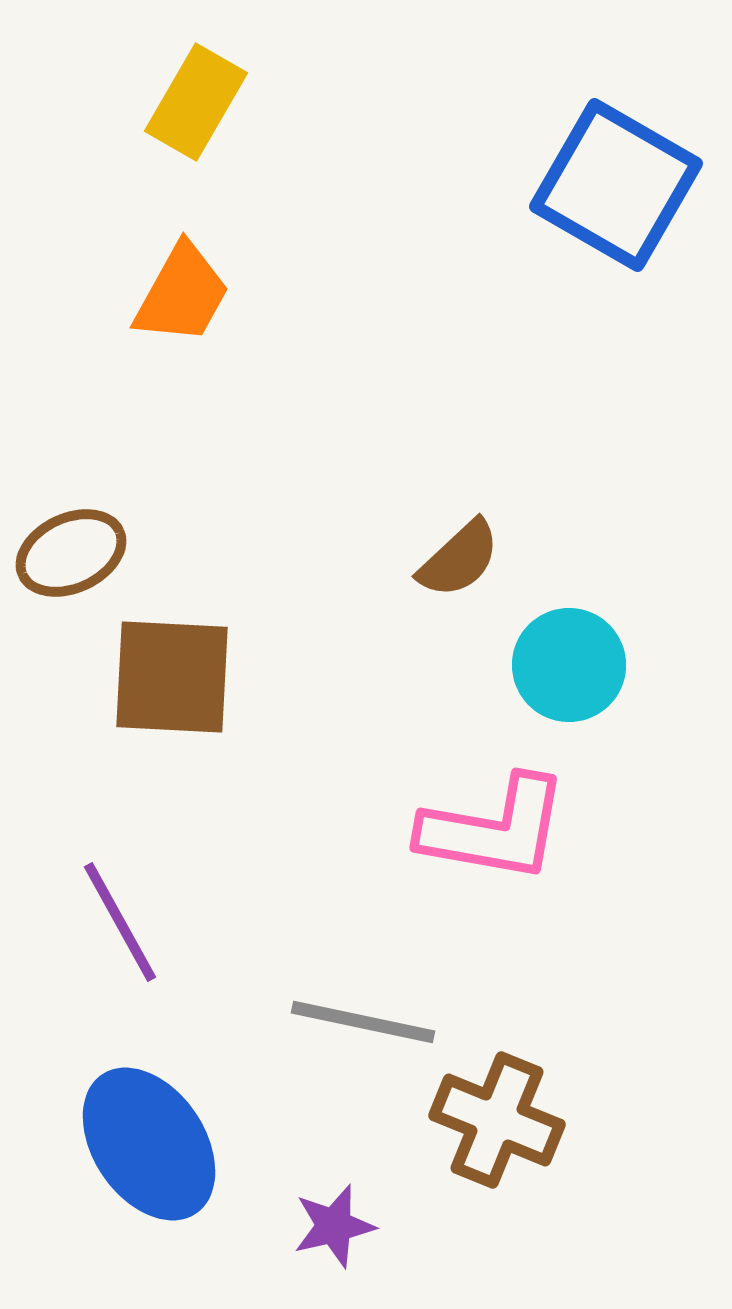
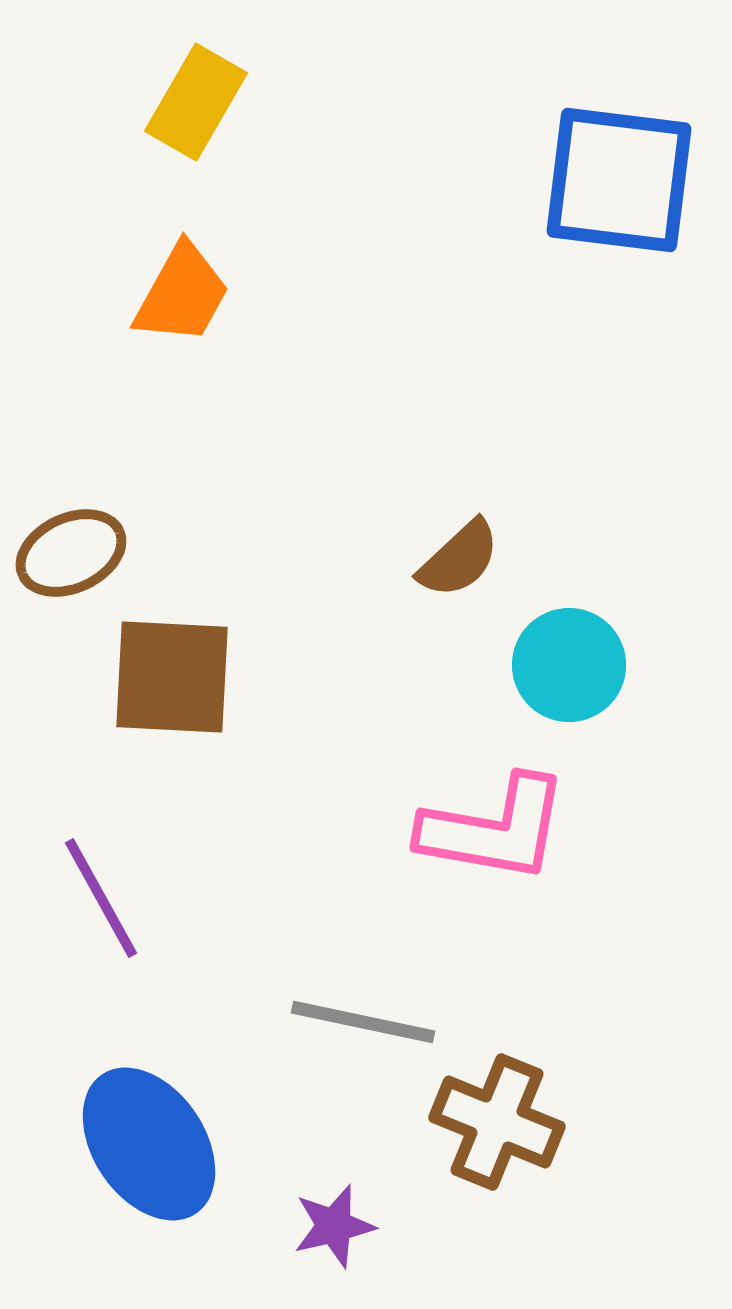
blue square: moved 3 px right, 5 px up; rotated 23 degrees counterclockwise
purple line: moved 19 px left, 24 px up
brown cross: moved 2 px down
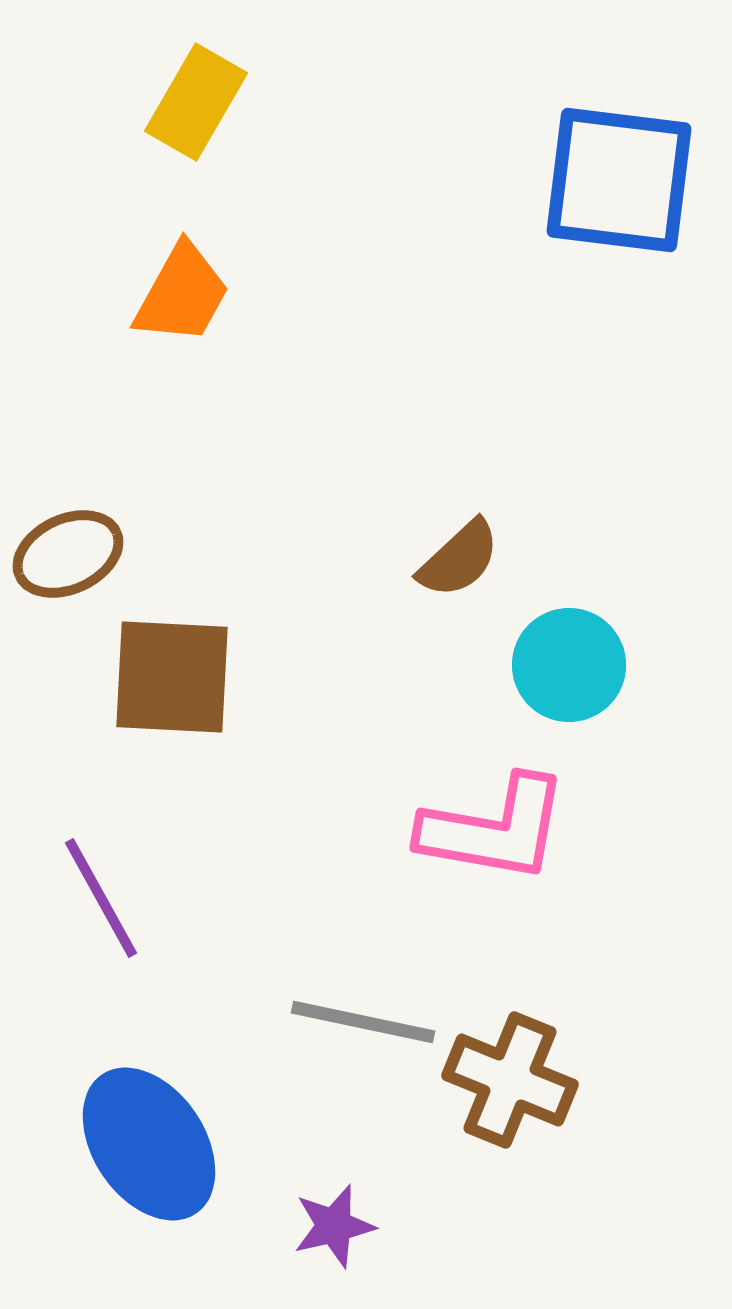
brown ellipse: moved 3 px left, 1 px down
brown cross: moved 13 px right, 42 px up
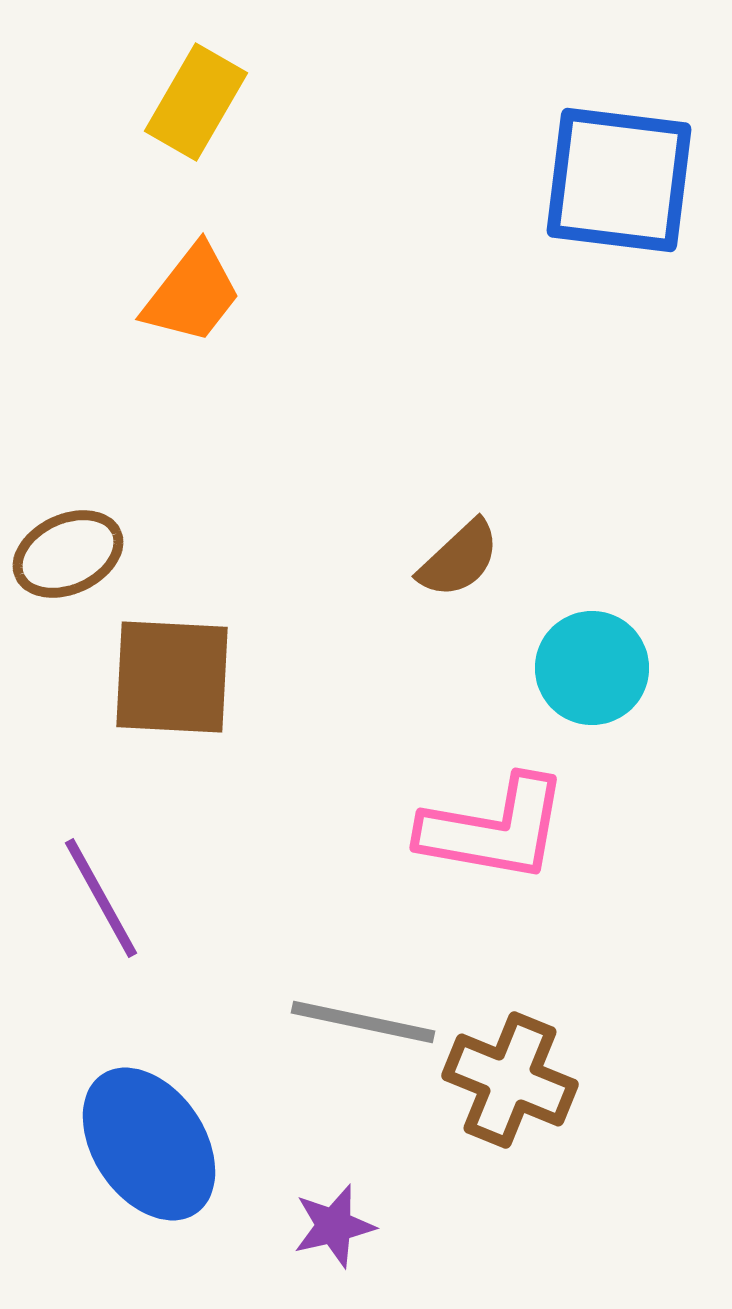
orange trapezoid: moved 10 px right; rotated 9 degrees clockwise
cyan circle: moved 23 px right, 3 px down
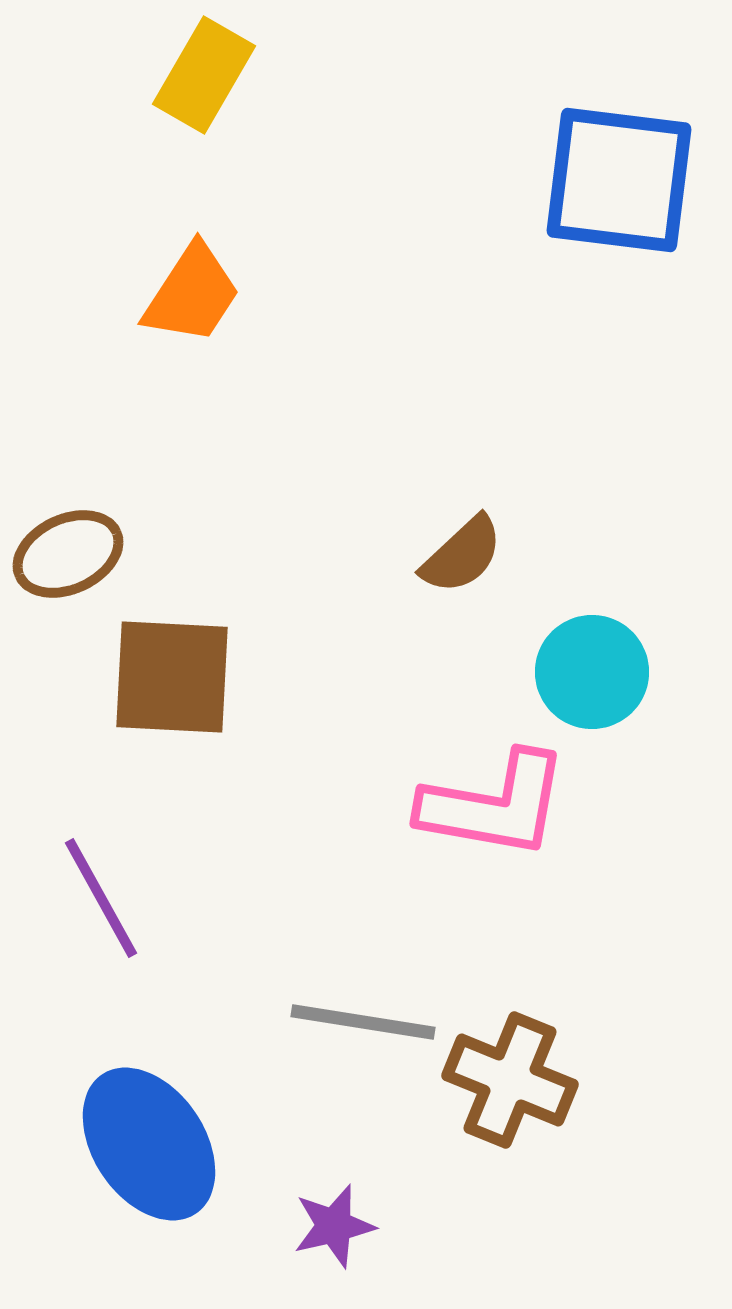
yellow rectangle: moved 8 px right, 27 px up
orange trapezoid: rotated 5 degrees counterclockwise
brown semicircle: moved 3 px right, 4 px up
cyan circle: moved 4 px down
pink L-shape: moved 24 px up
gray line: rotated 3 degrees counterclockwise
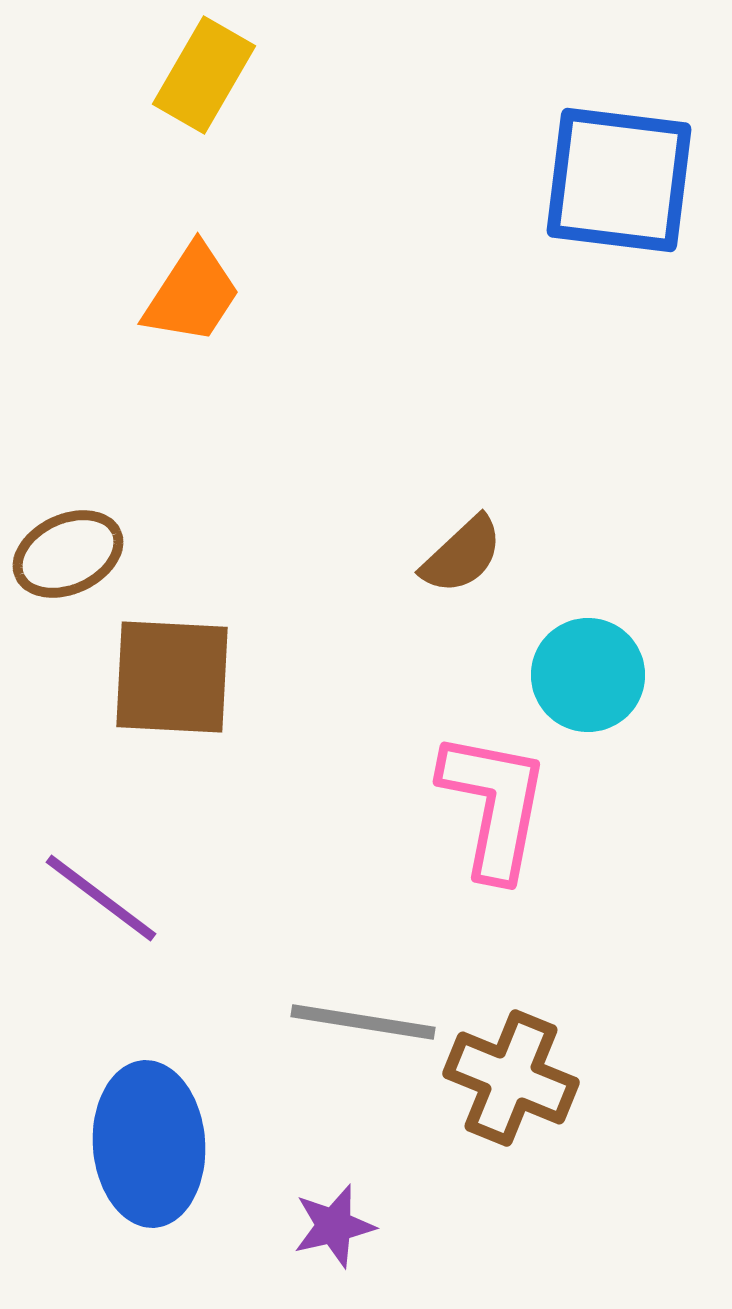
cyan circle: moved 4 px left, 3 px down
pink L-shape: rotated 89 degrees counterclockwise
purple line: rotated 24 degrees counterclockwise
brown cross: moved 1 px right, 2 px up
blue ellipse: rotated 30 degrees clockwise
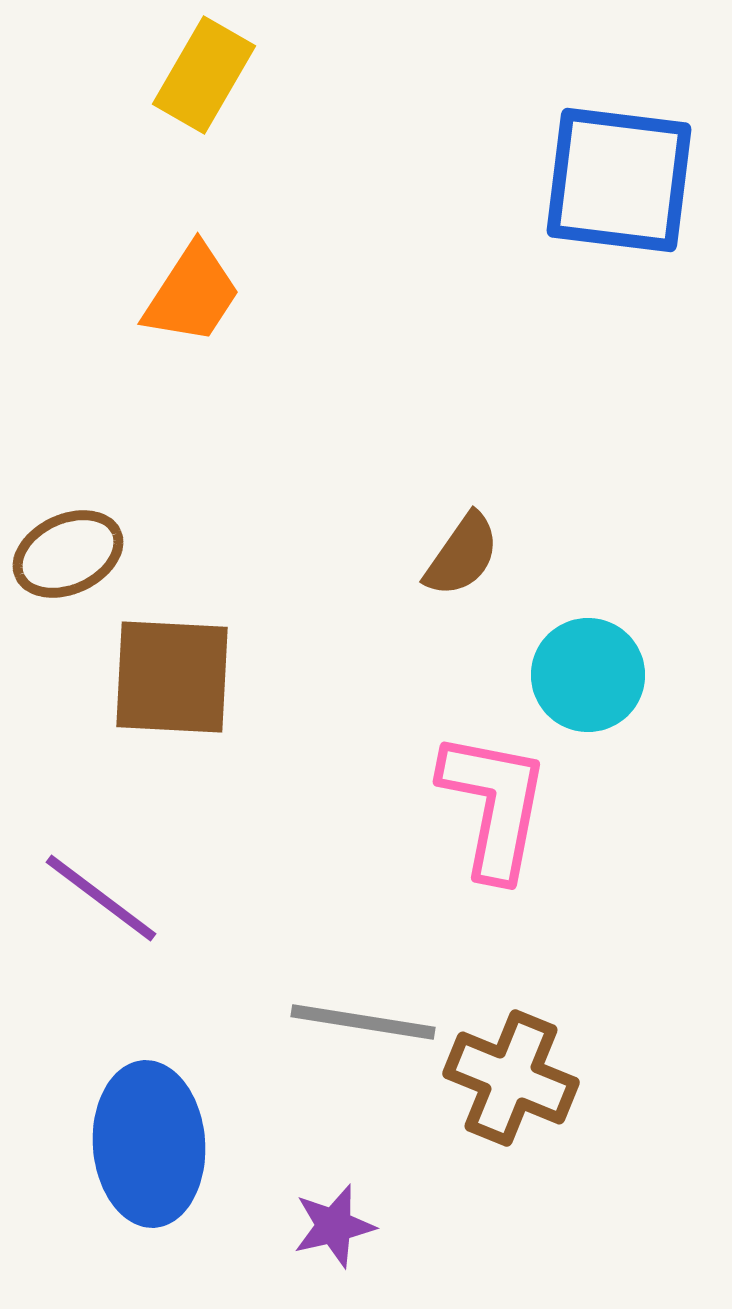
brown semicircle: rotated 12 degrees counterclockwise
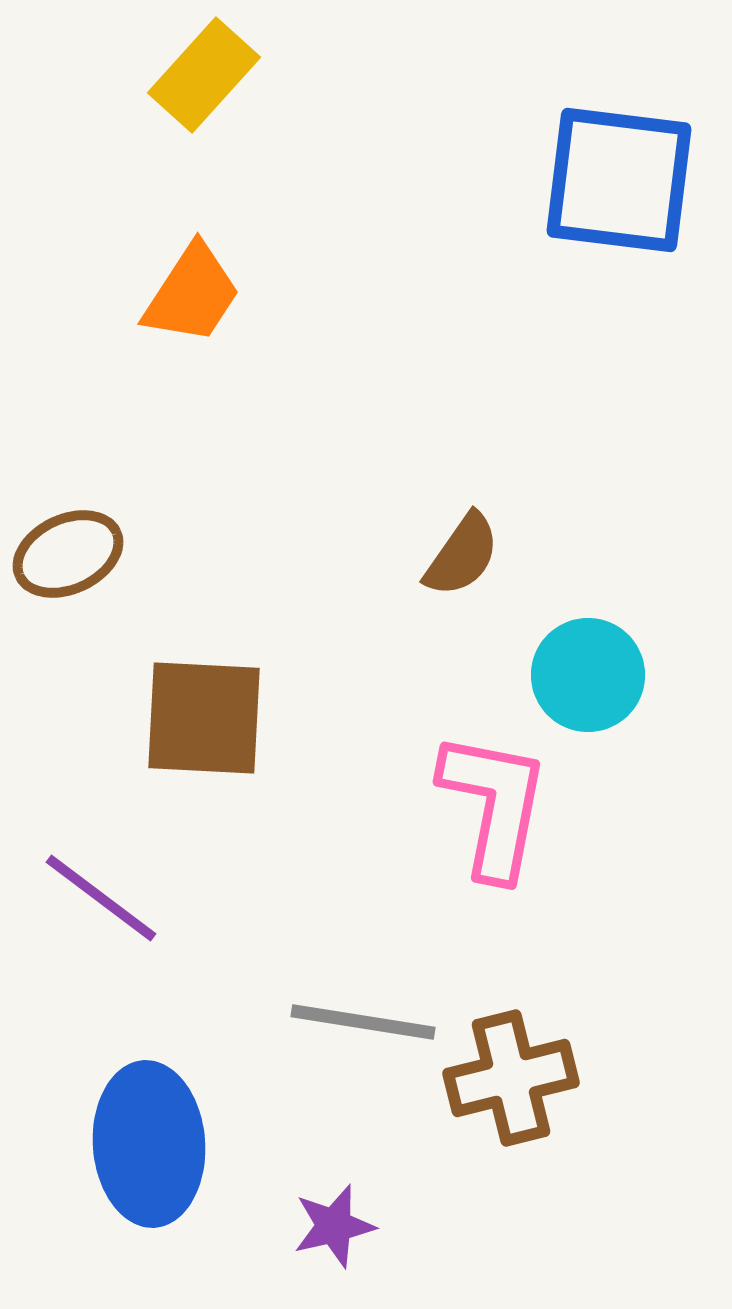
yellow rectangle: rotated 12 degrees clockwise
brown square: moved 32 px right, 41 px down
brown cross: rotated 36 degrees counterclockwise
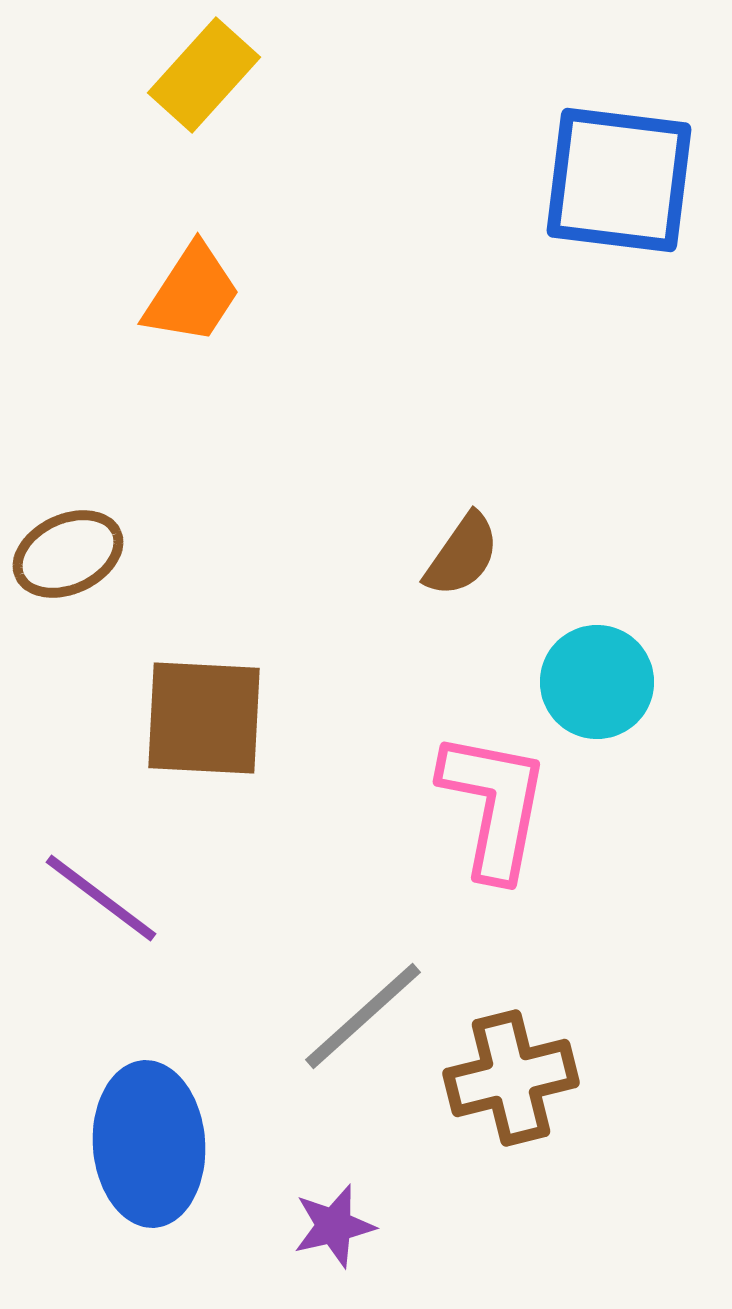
cyan circle: moved 9 px right, 7 px down
gray line: moved 6 px up; rotated 51 degrees counterclockwise
